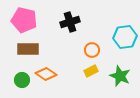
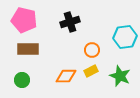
orange diamond: moved 20 px right, 2 px down; rotated 35 degrees counterclockwise
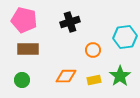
orange circle: moved 1 px right
yellow rectangle: moved 3 px right, 9 px down; rotated 16 degrees clockwise
green star: rotated 15 degrees clockwise
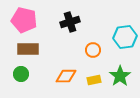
green circle: moved 1 px left, 6 px up
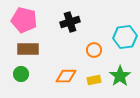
orange circle: moved 1 px right
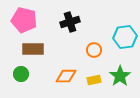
brown rectangle: moved 5 px right
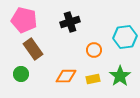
brown rectangle: rotated 55 degrees clockwise
yellow rectangle: moved 1 px left, 1 px up
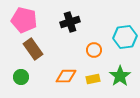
green circle: moved 3 px down
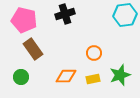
black cross: moved 5 px left, 8 px up
cyan hexagon: moved 22 px up
orange circle: moved 3 px down
green star: moved 1 px up; rotated 15 degrees clockwise
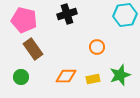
black cross: moved 2 px right
orange circle: moved 3 px right, 6 px up
